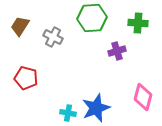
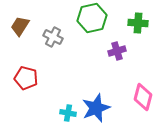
green hexagon: rotated 8 degrees counterclockwise
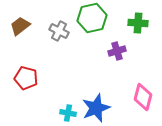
brown trapezoid: rotated 20 degrees clockwise
gray cross: moved 6 px right, 6 px up
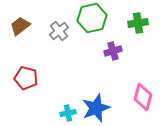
green cross: rotated 12 degrees counterclockwise
gray cross: rotated 24 degrees clockwise
purple cross: moved 4 px left
cyan cross: rotated 21 degrees counterclockwise
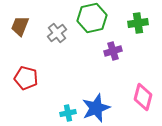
brown trapezoid: rotated 30 degrees counterclockwise
gray cross: moved 2 px left, 2 px down
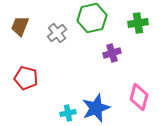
purple cross: moved 1 px left, 2 px down
pink diamond: moved 4 px left
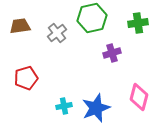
brown trapezoid: rotated 60 degrees clockwise
red pentagon: rotated 30 degrees counterclockwise
cyan cross: moved 4 px left, 7 px up
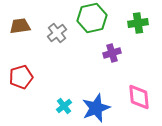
red pentagon: moved 5 px left, 1 px up
pink diamond: rotated 20 degrees counterclockwise
cyan cross: rotated 28 degrees counterclockwise
